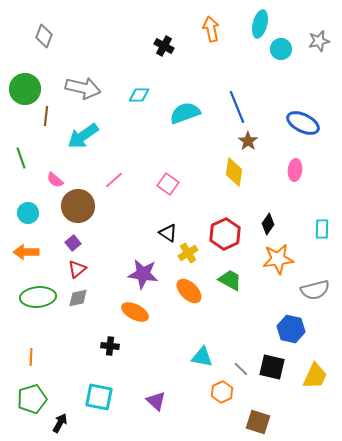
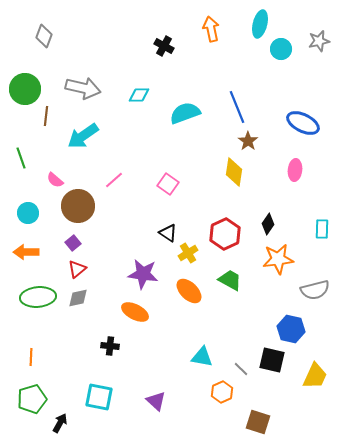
black square at (272, 367): moved 7 px up
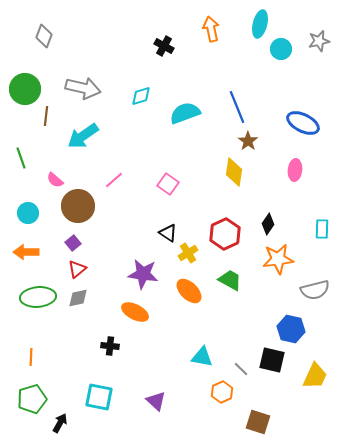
cyan diamond at (139, 95): moved 2 px right, 1 px down; rotated 15 degrees counterclockwise
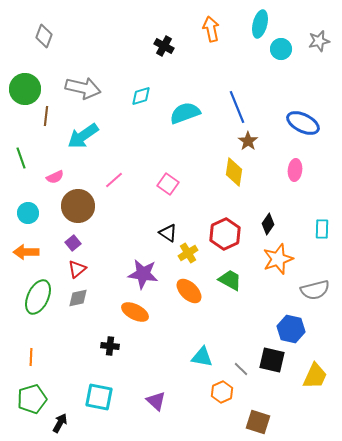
pink semicircle at (55, 180): moved 3 px up; rotated 66 degrees counterclockwise
orange star at (278, 259): rotated 12 degrees counterclockwise
green ellipse at (38, 297): rotated 60 degrees counterclockwise
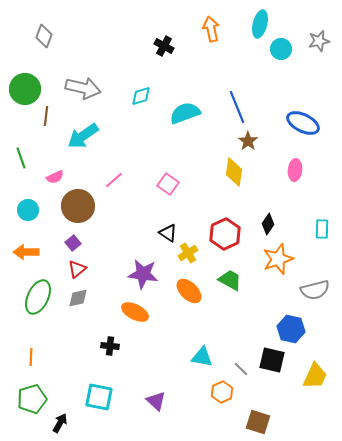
cyan circle at (28, 213): moved 3 px up
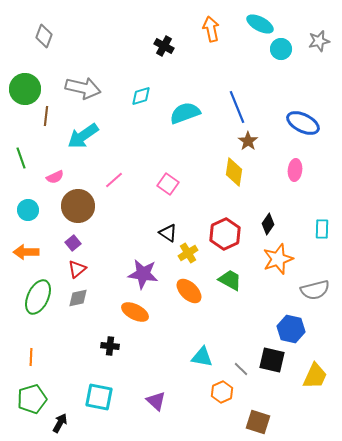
cyan ellipse at (260, 24): rotated 76 degrees counterclockwise
